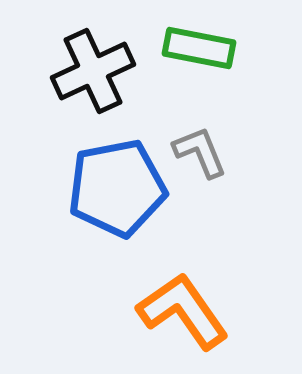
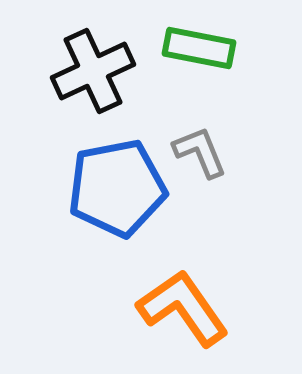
orange L-shape: moved 3 px up
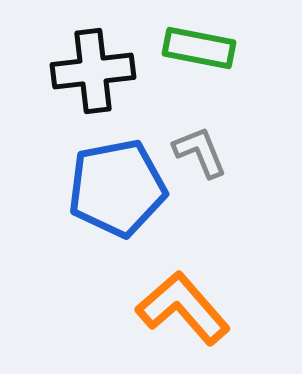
black cross: rotated 18 degrees clockwise
orange L-shape: rotated 6 degrees counterclockwise
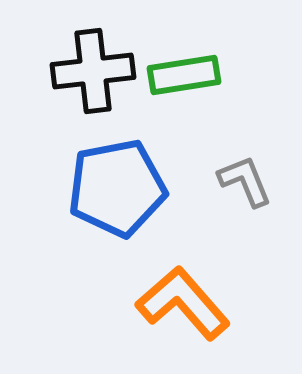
green rectangle: moved 15 px left, 27 px down; rotated 20 degrees counterclockwise
gray L-shape: moved 45 px right, 29 px down
orange L-shape: moved 5 px up
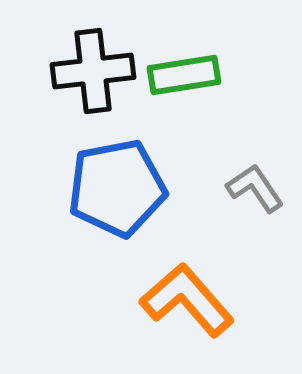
gray L-shape: moved 10 px right, 7 px down; rotated 12 degrees counterclockwise
orange L-shape: moved 4 px right, 3 px up
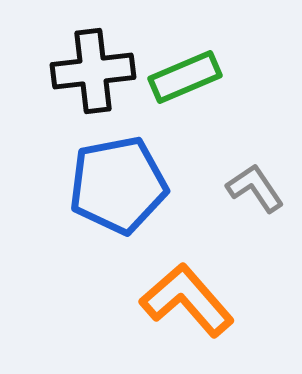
green rectangle: moved 1 px right, 2 px down; rotated 14 degrees counterclockwise
blue pentagon: moved 1 px right, 3 px up
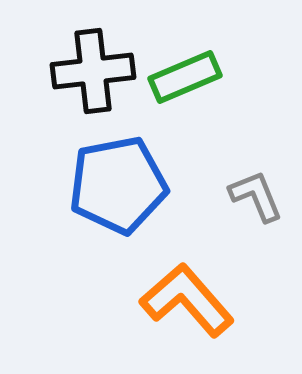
gray L-shape: moved 1 px right, 8 px down; rotated 12 degrees clockwise
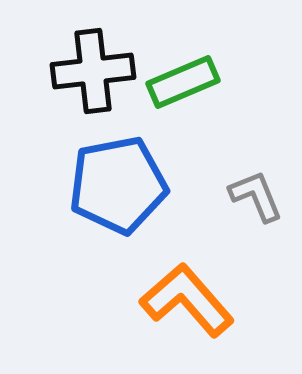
green rectangle: moved 2 px left, 5 px down
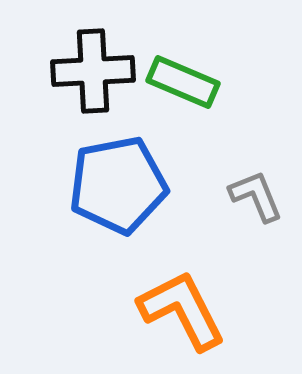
black cross: rotated 4 degrees clockwise
green rectangle: rotated 46 degrees clockwise
orange L-shape: moved 5 px left, 10 px down; rotated 14 degrees clockwise
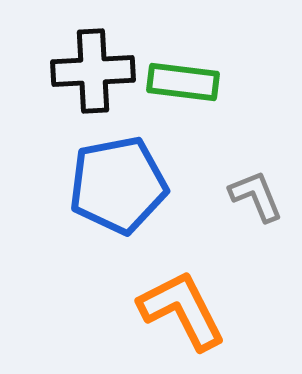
green rectangle: rotated 16 degrees counterclockwise
